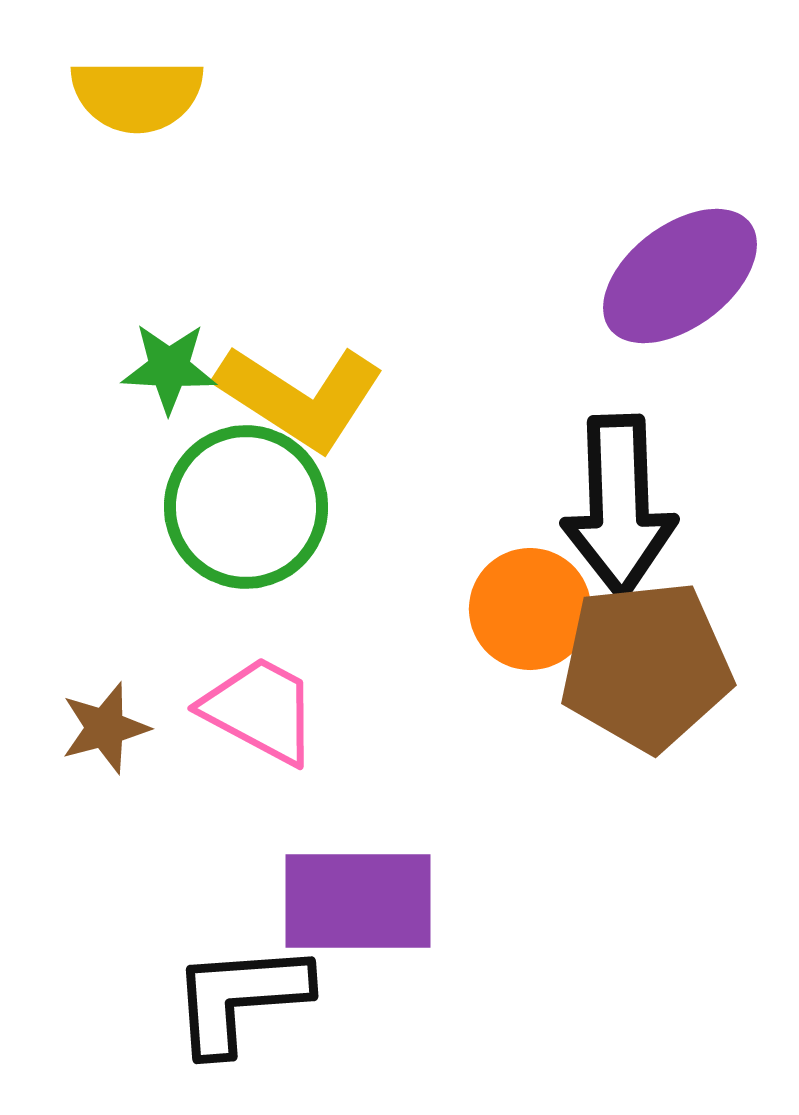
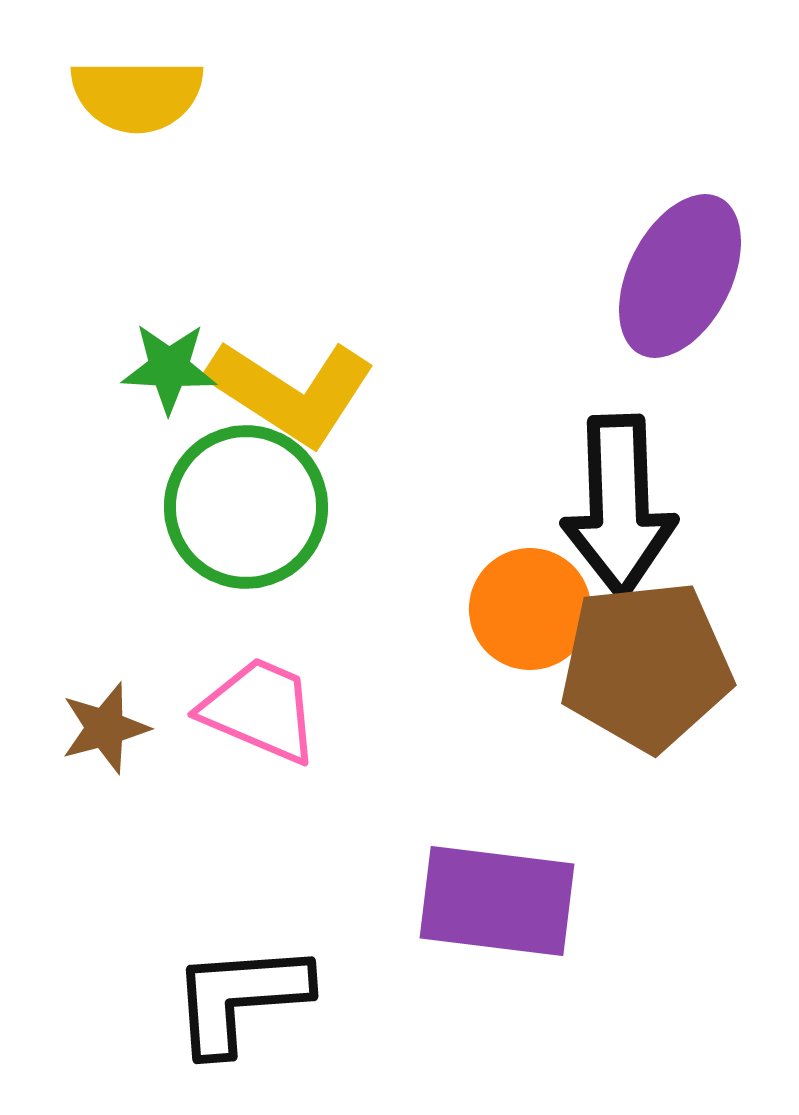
purple ellipse: rotated 26 degrees counterclockwise
yellow L-shape: moved 9 px left, 5 px up
pink trapezoid: rotated 5 degrees counterclockwise
purple rectangle: moved 139 px right; rotated 7 degrees clockwise
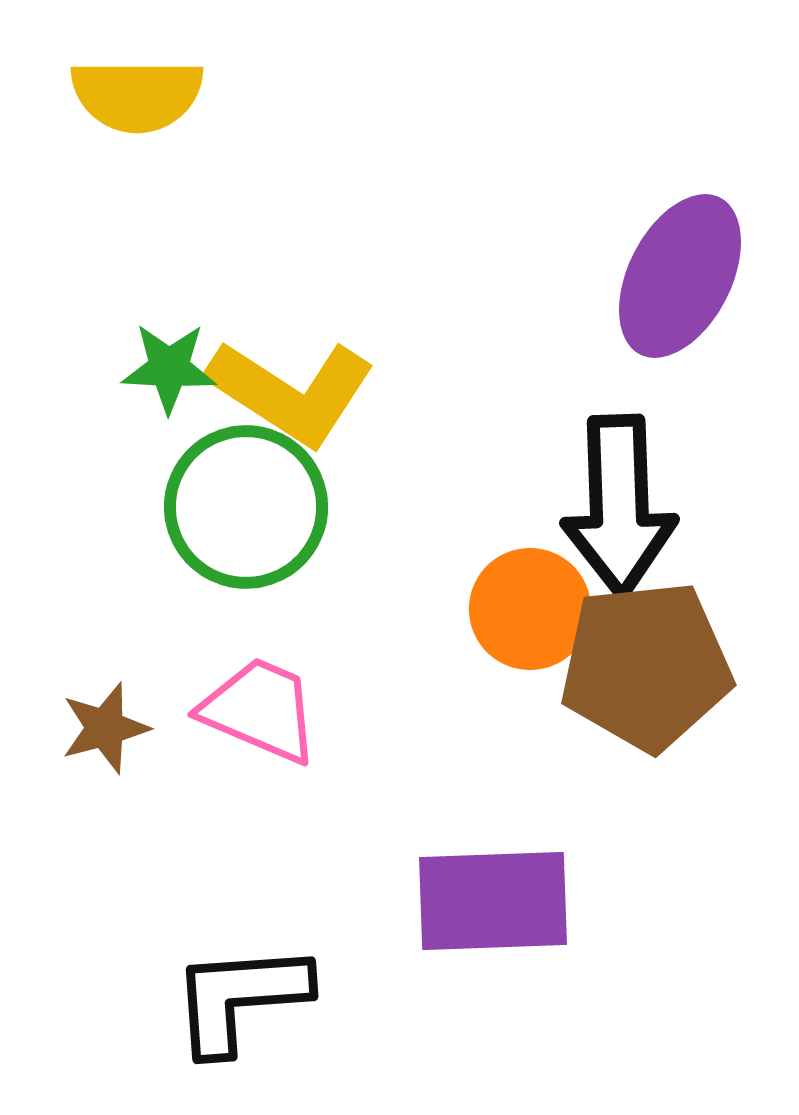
purple rectangle: moved 4 px left; rotated 9 degrees counterclockwise
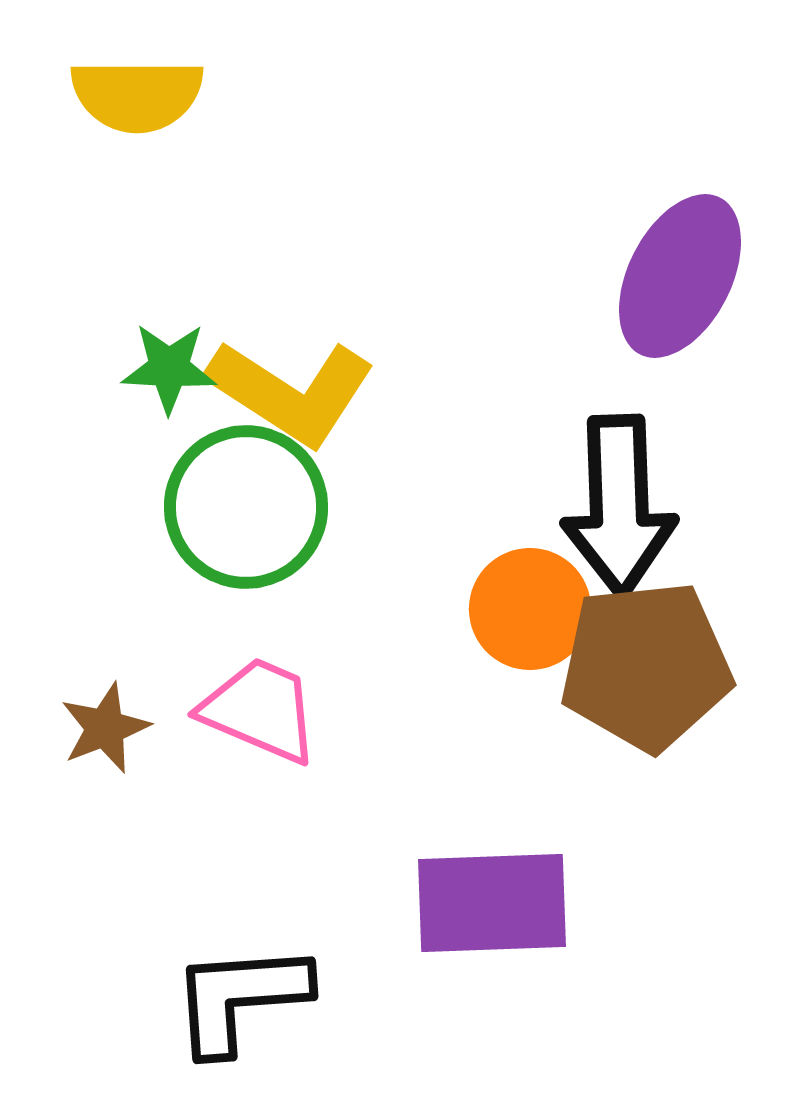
brown star: rotated 6 degrees counterclockwise
purple rectangle: moved 1 px left, 2 px down
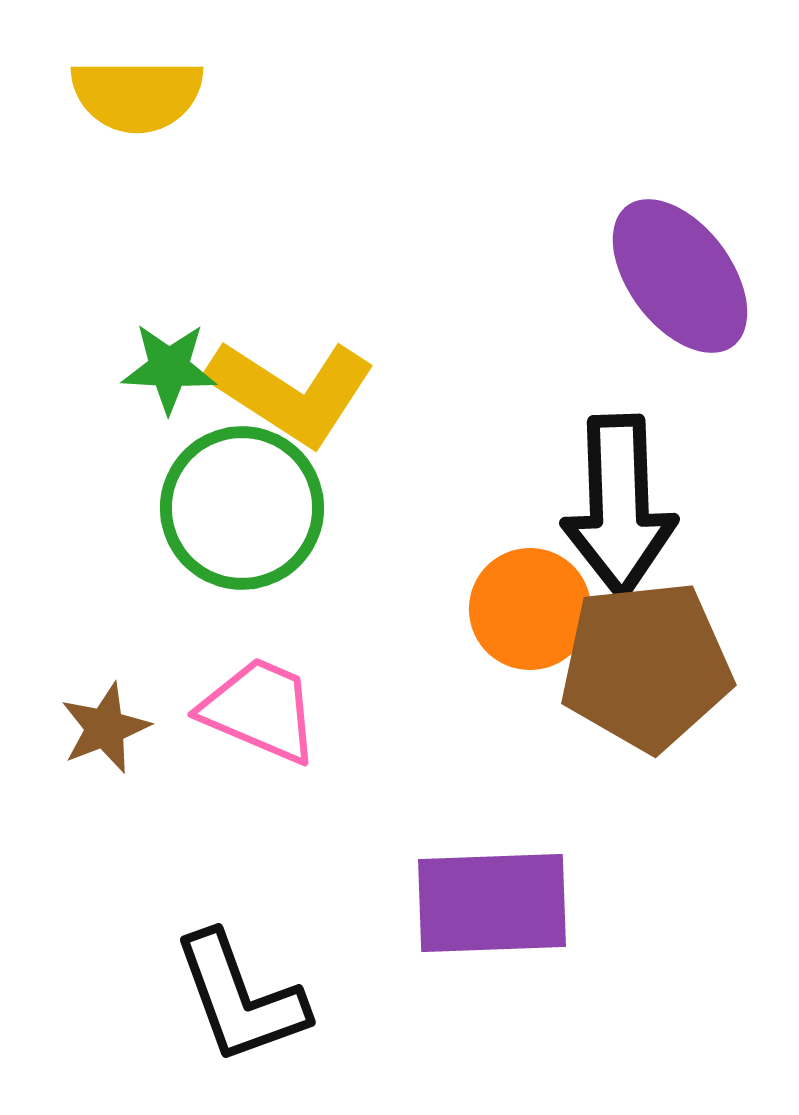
purple ellipse: rotated 64 degrees counterclockwise
green circle: moved 4 px left, 1 px down
black L-shape: rotated 106 degrees counterclockwise
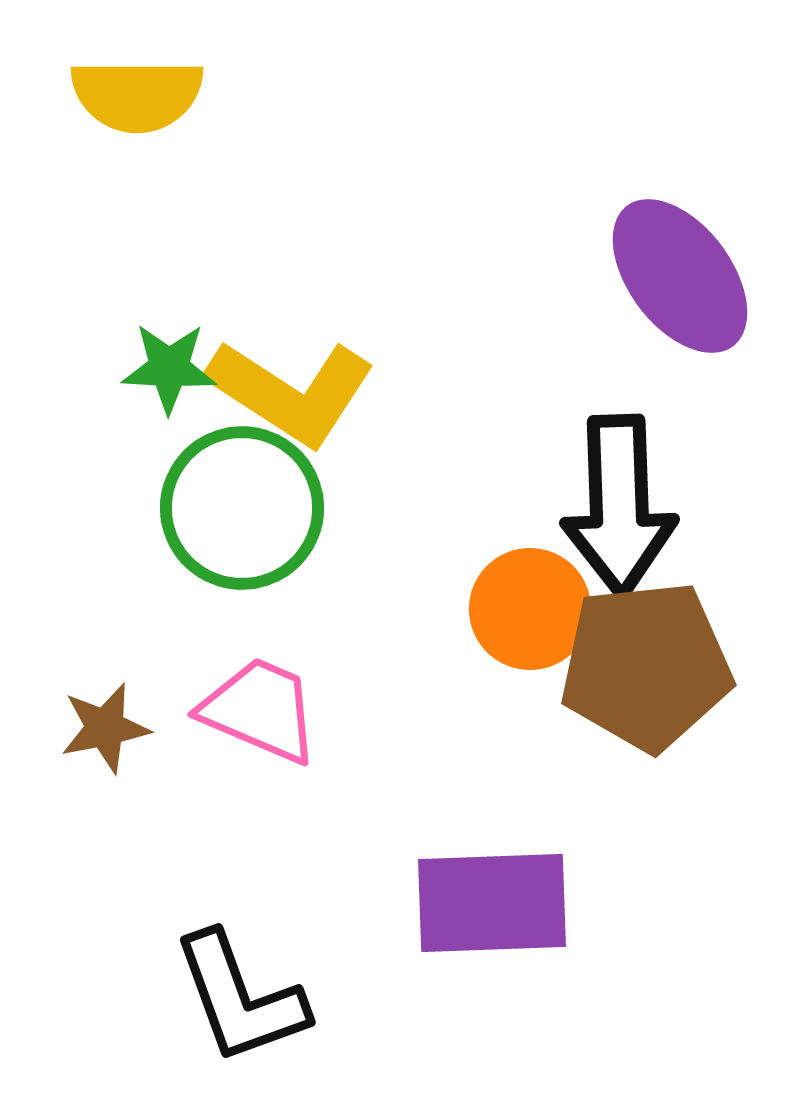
brown star: rotated 10 degrees clockwise
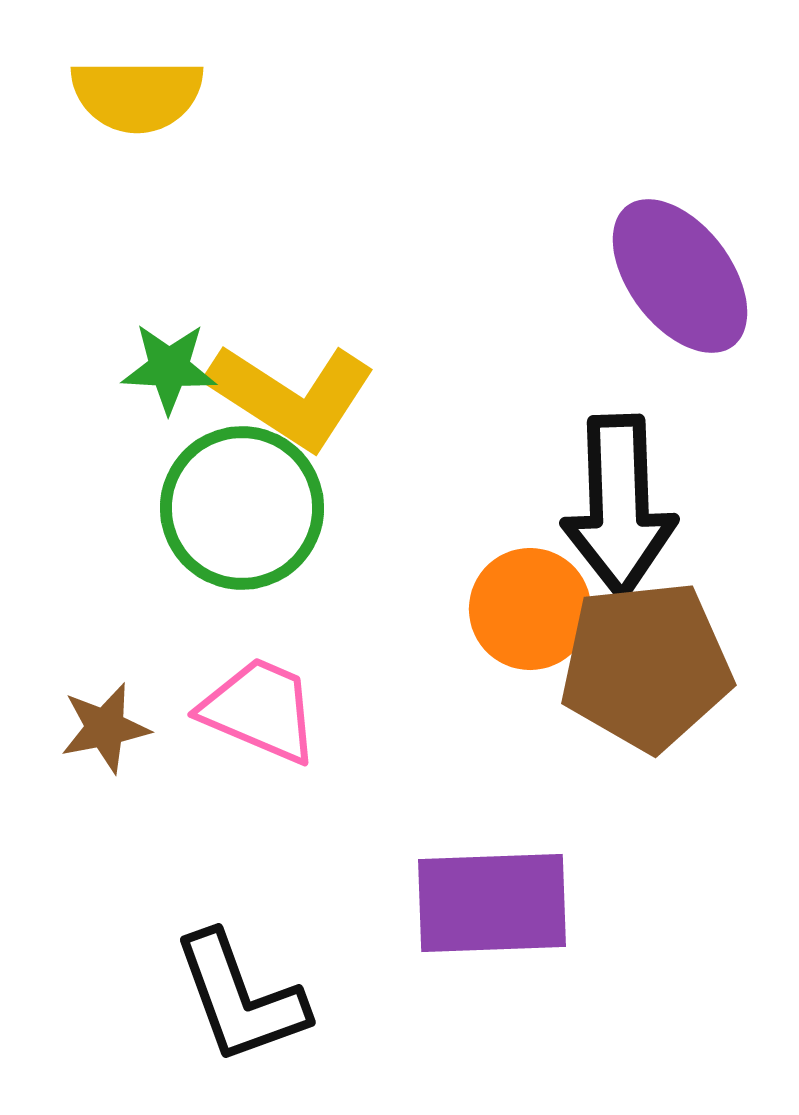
yellow L-shape: moved 4 px down
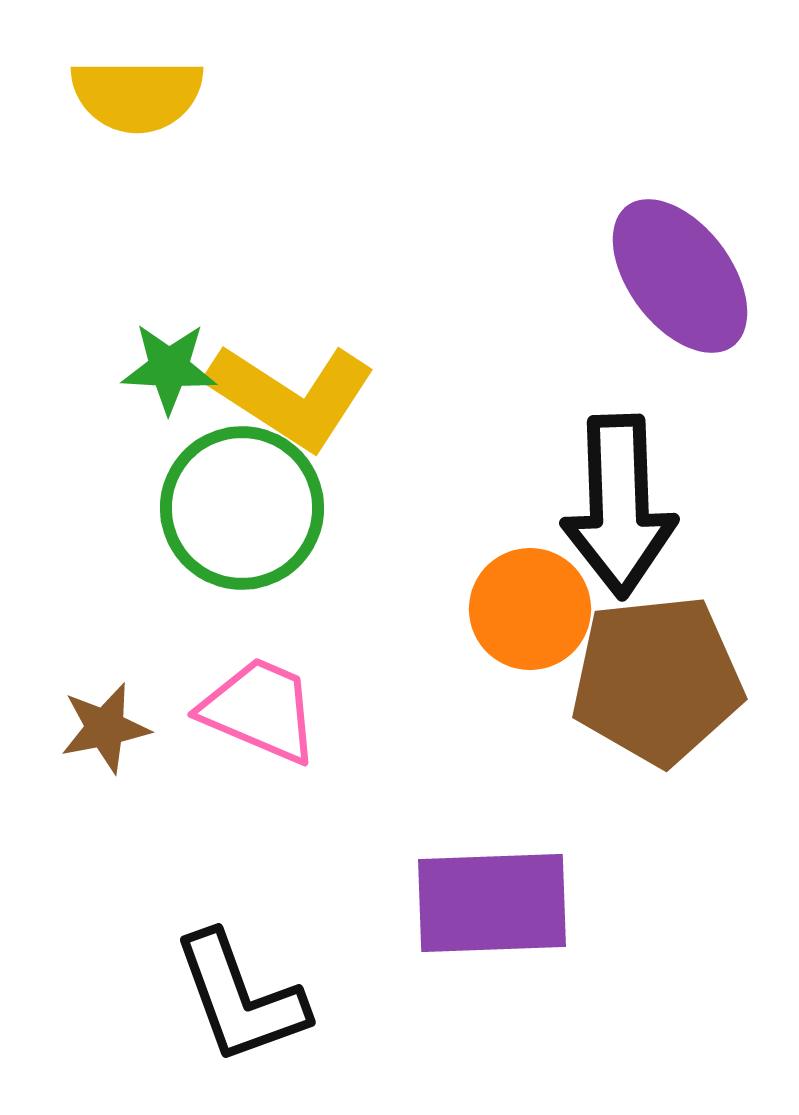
brown pentagon: moved 11 px right, 14 px down
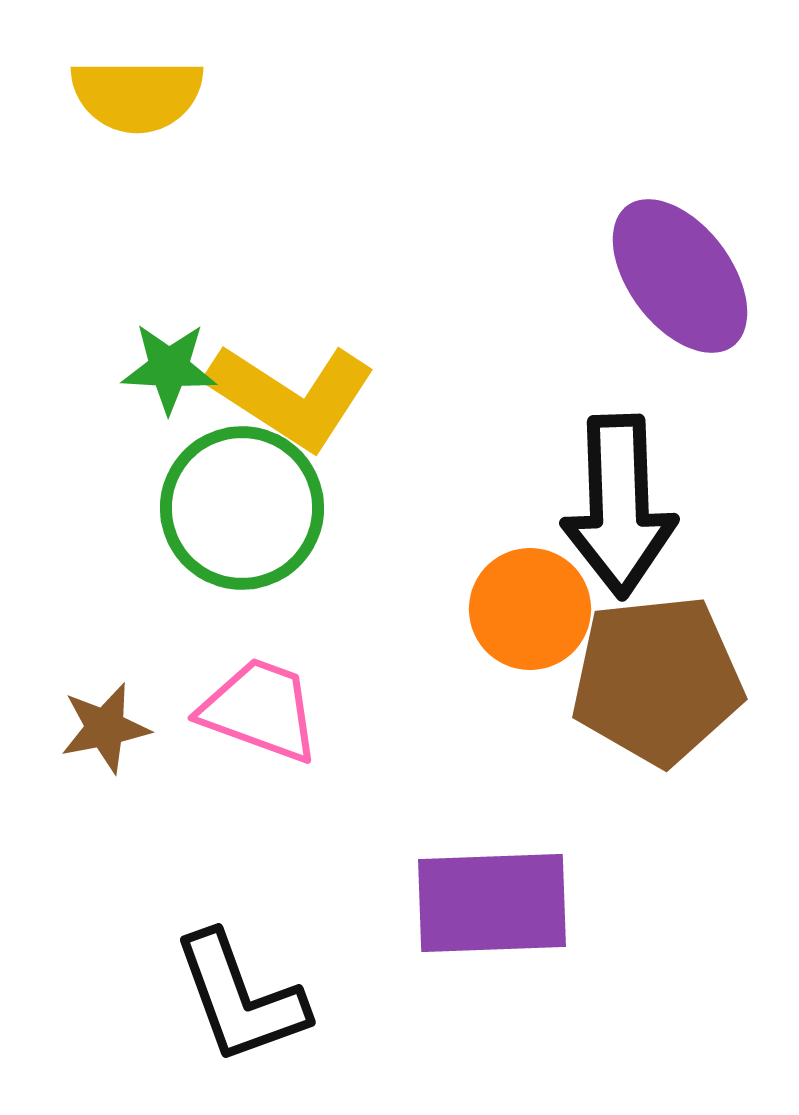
pink trapezoid: rotated 3 degrees counterclockwise
